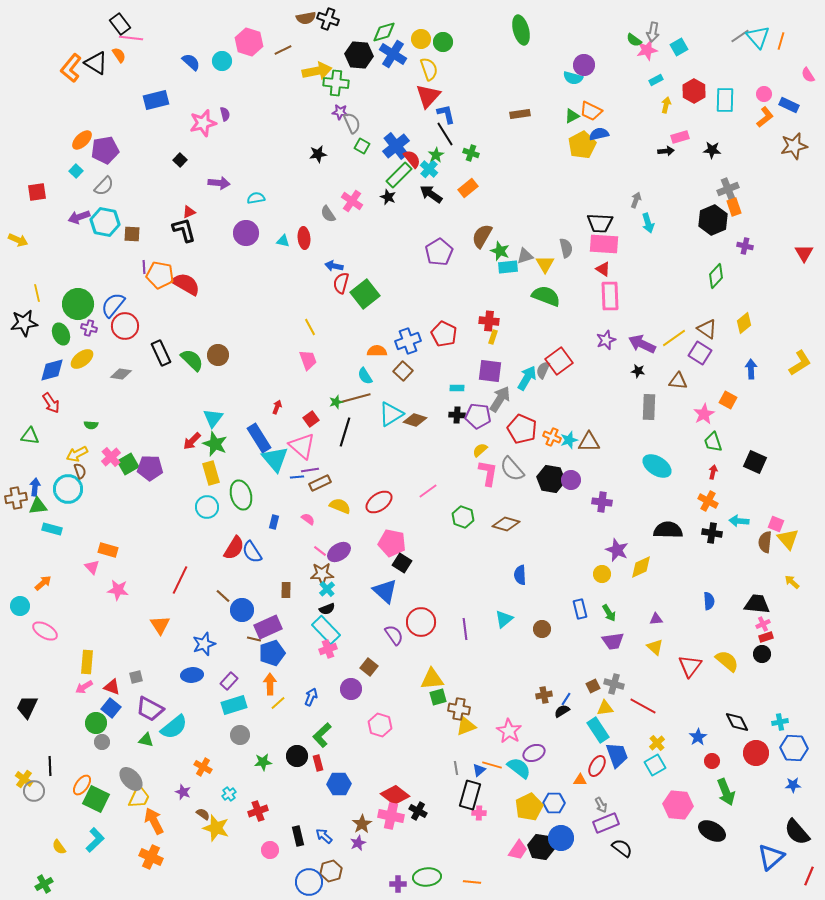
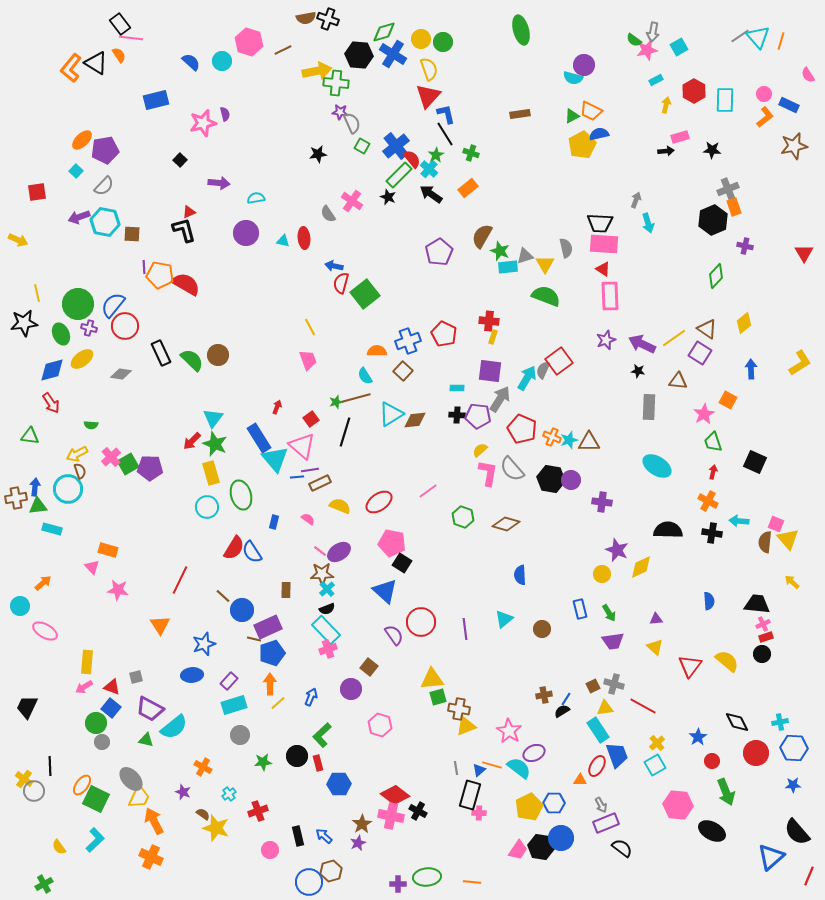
brown diamond at (415, 420): rotated 25 degrees counterclockwise
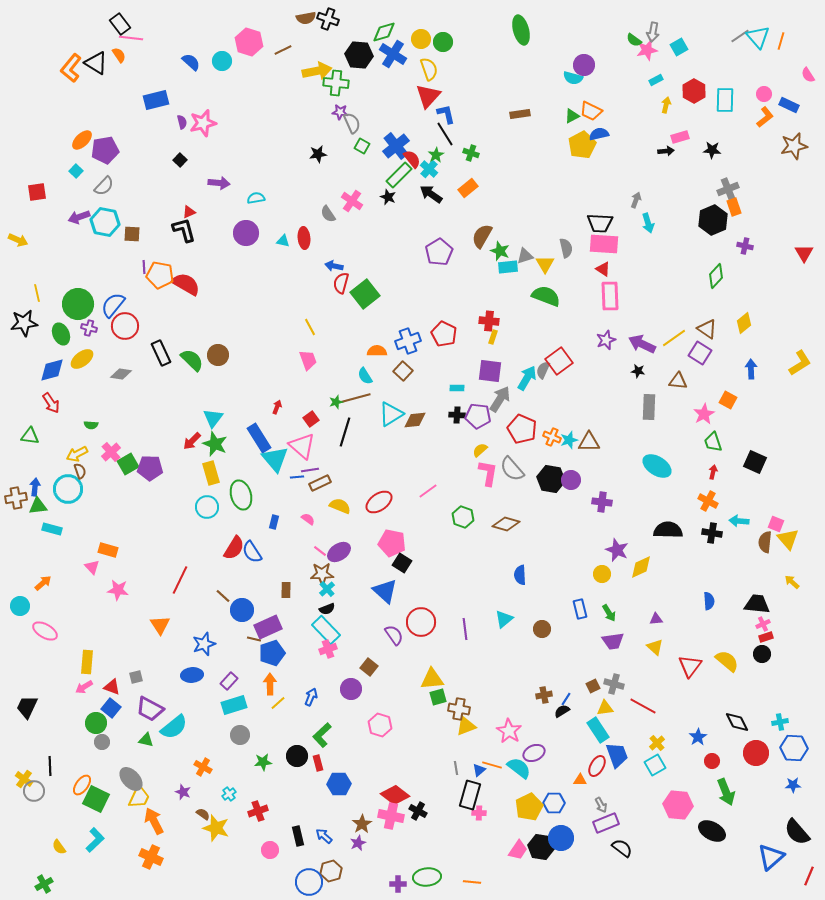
purple semicircle at (225, 114): moved 43 px left, 8 px down
pink cross at (111, 457): moved 5 px up
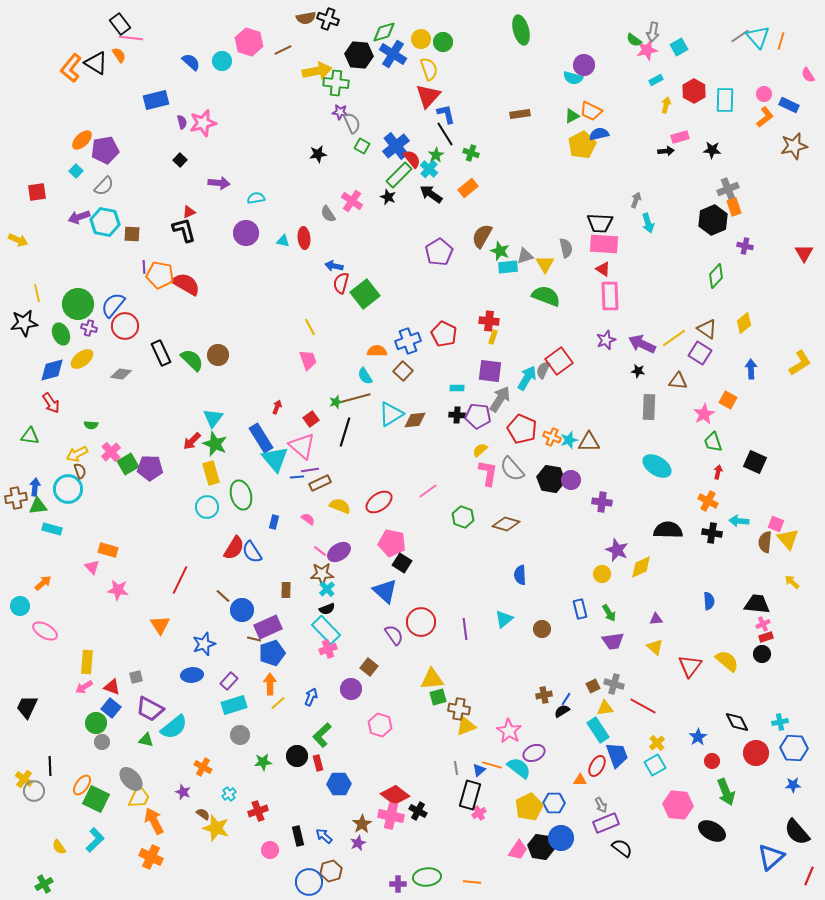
blue rectangle at (259, 438): moved 2 px right
red arrow at (713, 472): moved 5 px right
pink cross at (479, 813): rotated 32 degrees counterclockwise
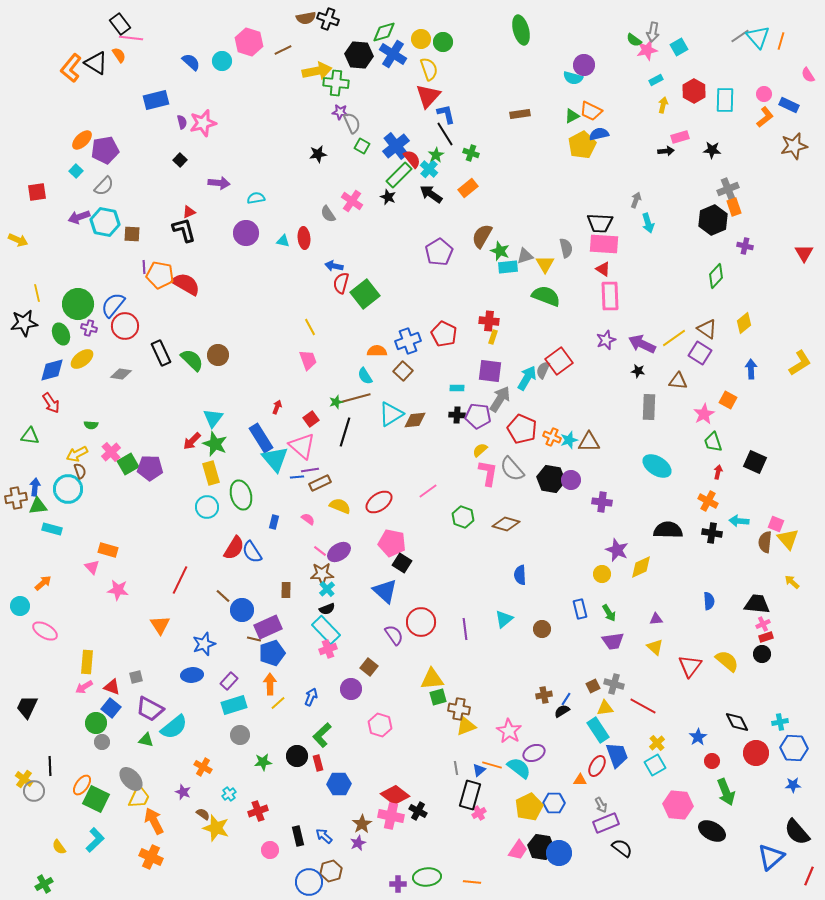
yellow arrow at (666, 105): moved 3 px left
blue circle at (561, 838): moved 2 px left, 15 px down
